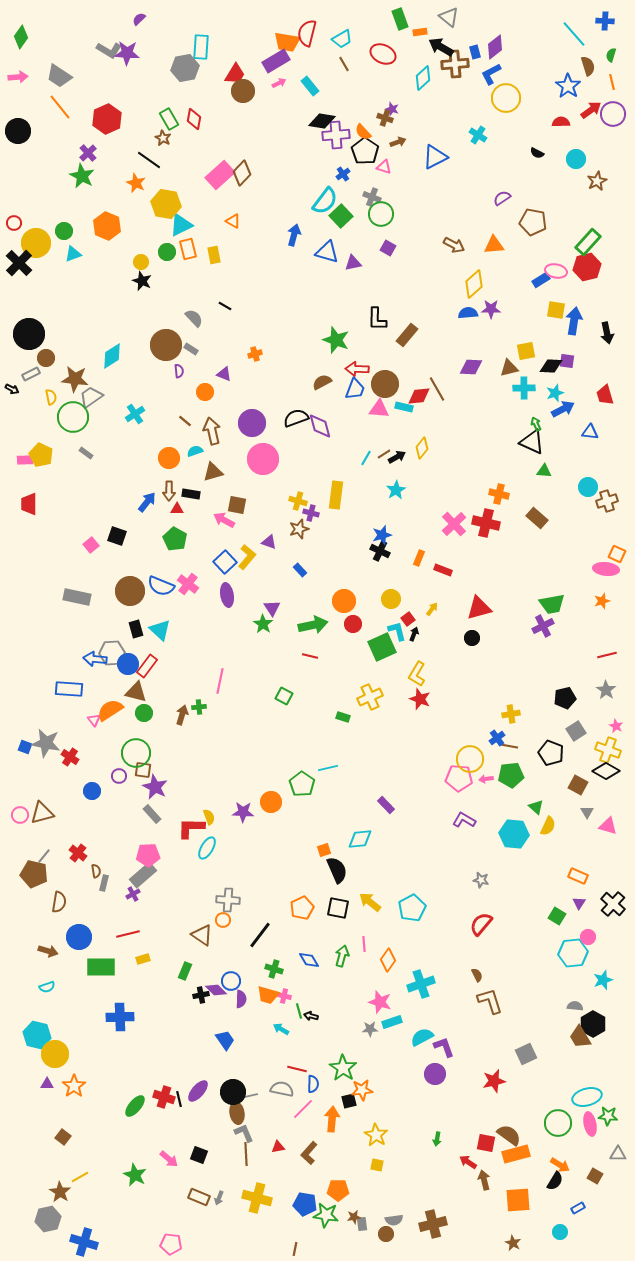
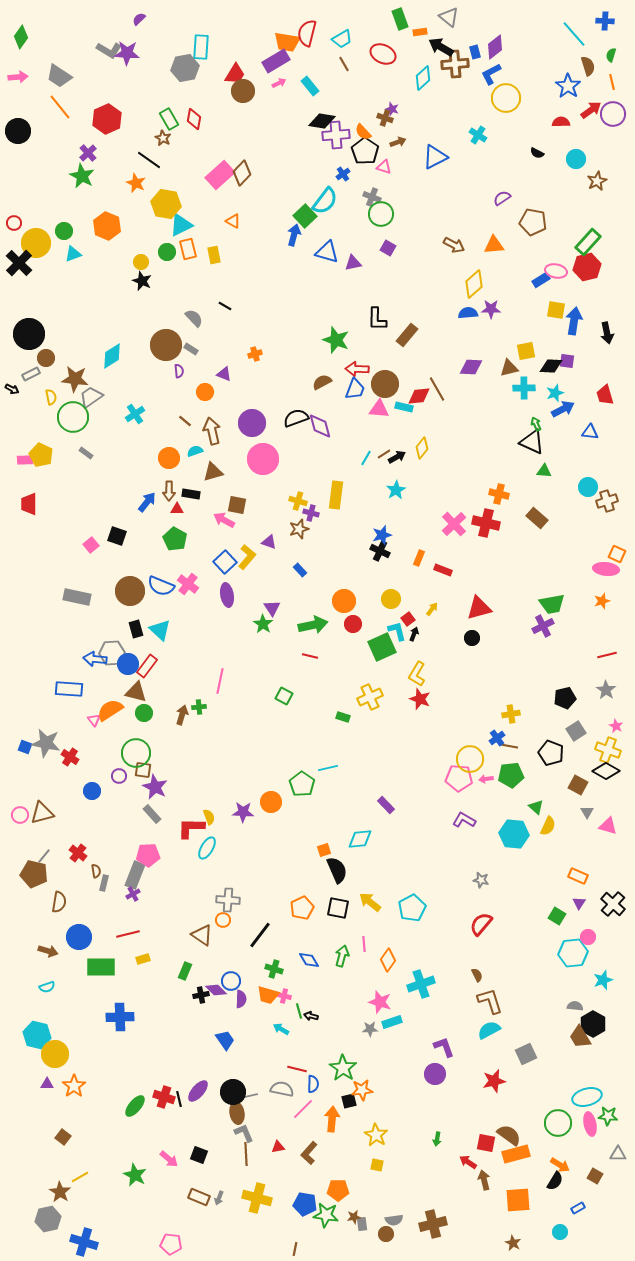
green square at (341, 216): moved 36 px left
gray rectangle at (143, 875): moved 8 px left; rotated 28 degrees counterclockwise
cyan semicircle at (422, 1037): moved 67 px right, 7 px up
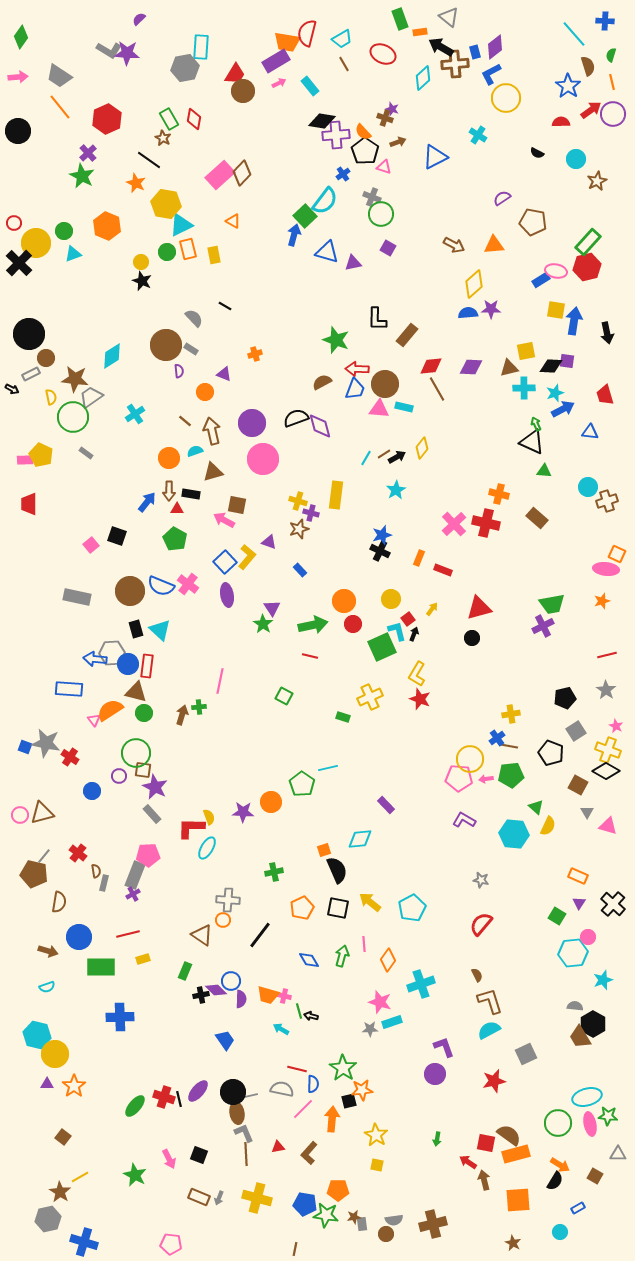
red diamond at (419, 396): moved 12 px right, 30 px up
red rectangle at (147, 666): rotated 30 degrees counterclockwise
green cross at (274, 969): moved 97 px up; rotated 30 degrees counterclockwise
pink arrow at (169, 1159): rotated 24 degrees clockwise
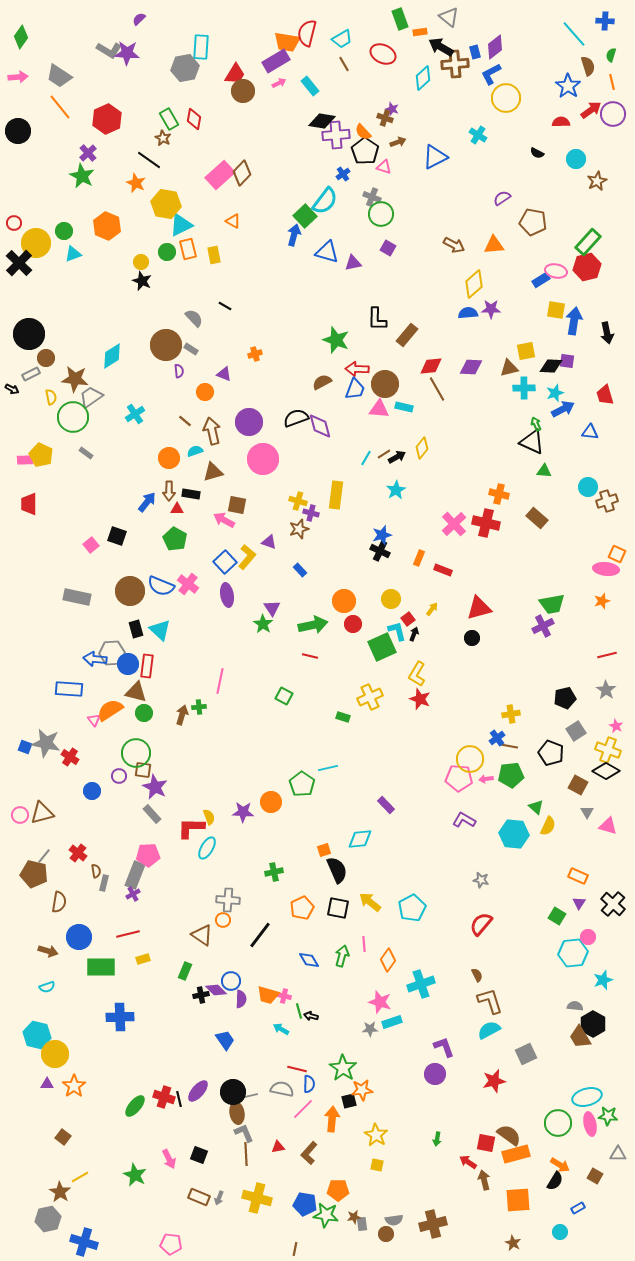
purple circle at (252, 423): moved 3 px left, 1 px up
blue semicircle at (313, 1084): moved 4 px left
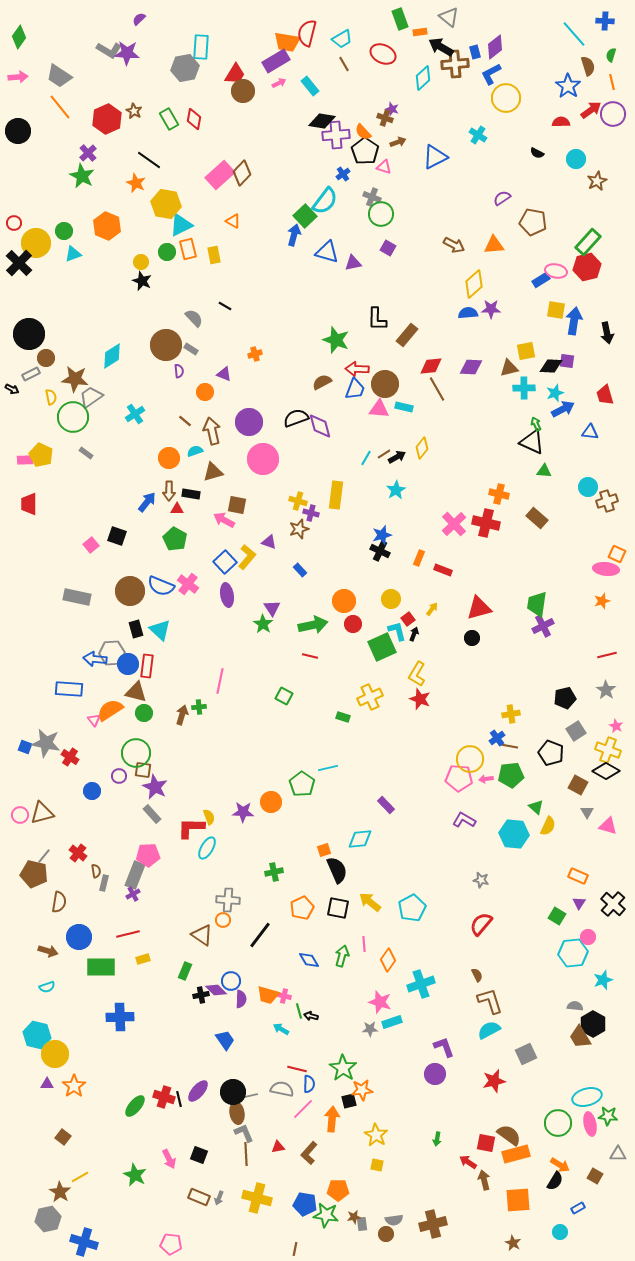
green diamond at (21, 37): moved 2 px left
brown star at (163, 138): moved 29 px left, 27 px up
green trapezoid at (552, 604): moved 15 px left; rotated 108 degrees clockwise
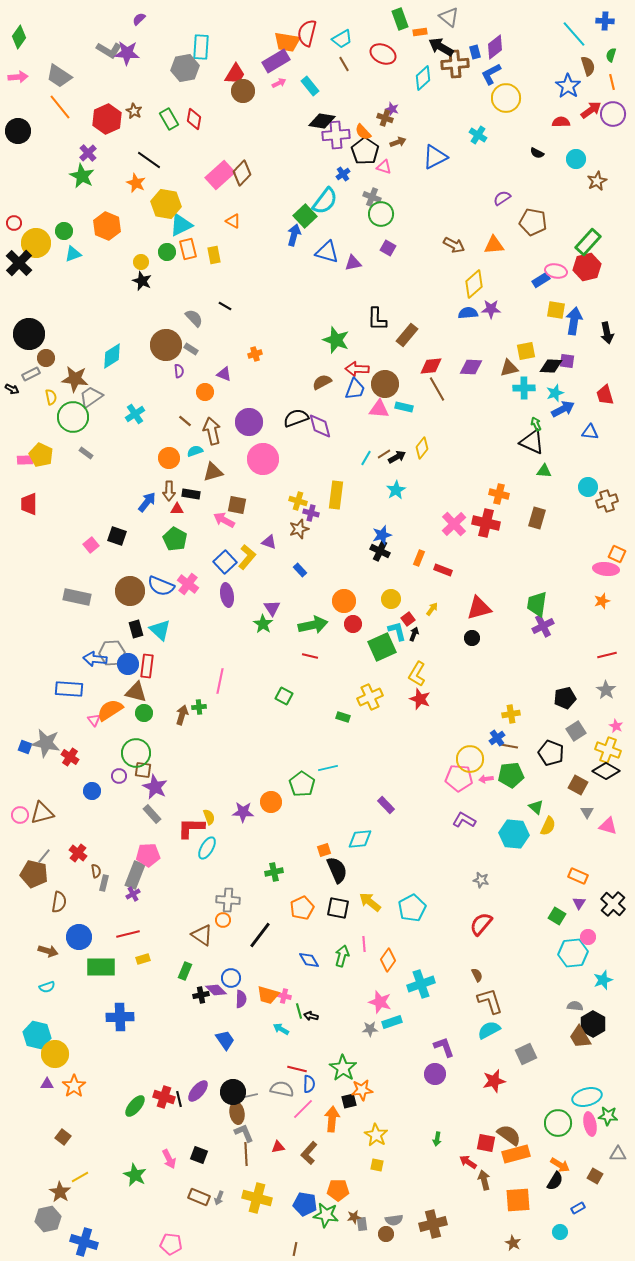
brown rectangle at (537, 518): rotated 65 degrees clockwise
blue circle at (231, 981): moved 3 px up
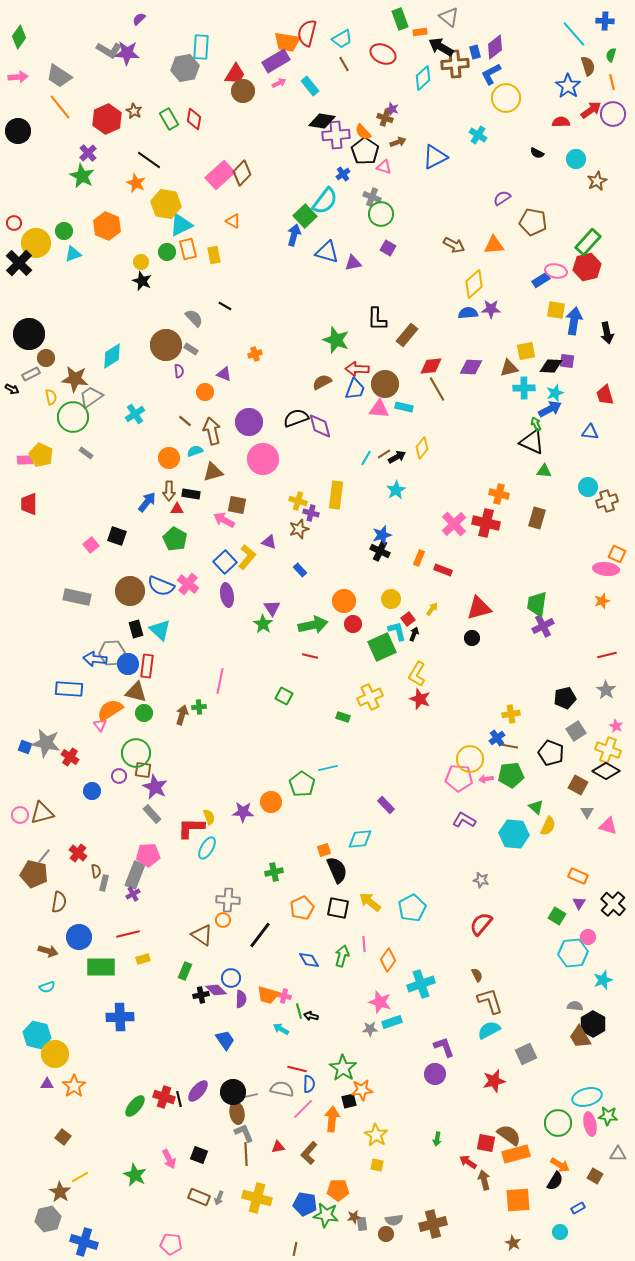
blue arrow at (563, 409): moved 13 px left
pink triangle at (94, 720): moved 6 px right, 5 px down
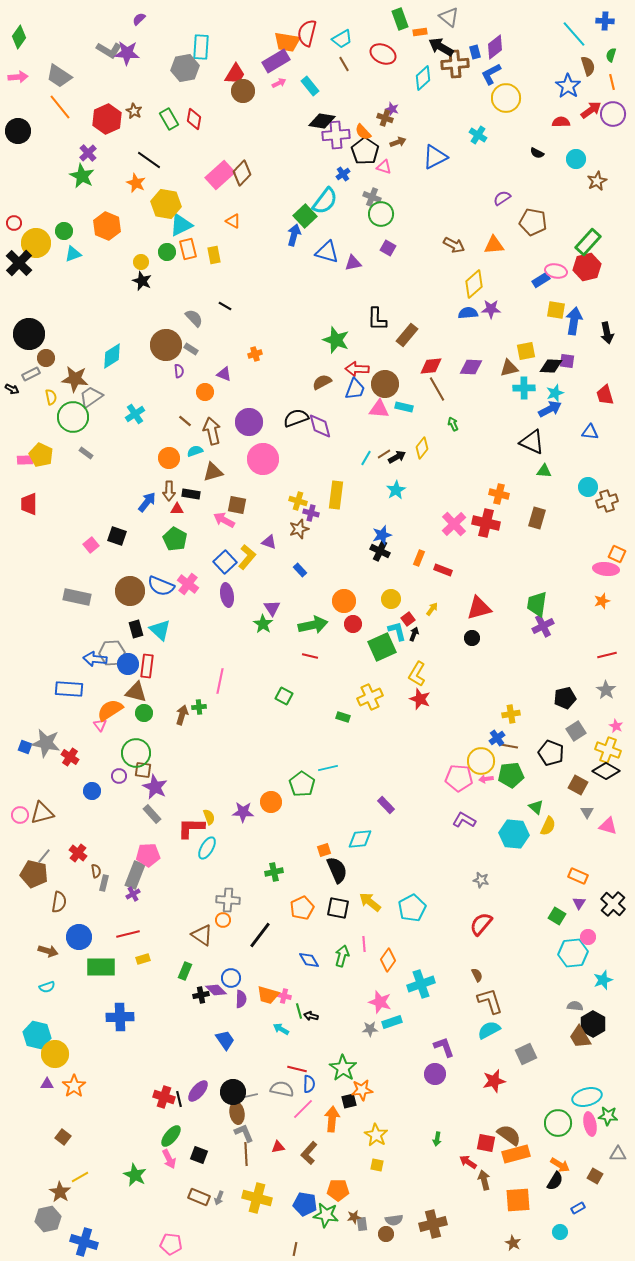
green arrow at (536, 424): moved 83 px left
yellow circle at (470, 759): moved 11 px right, 2 px down
green ellipse at (135, 1106): moved 36 px right, 30 px down
